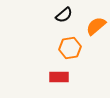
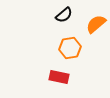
orange semicircle: moved 2 px up
red rectangle: rotated 12 degrees clockwise
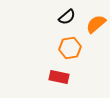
black semicircle: moved 3 px right, 2 px down
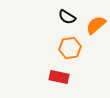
black semicircle: rotated 72 degrees clockwise
orange semicircle: moved 1 px down
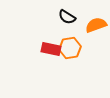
orange semicircle: rotated 20 degrees clockwise
red rectangle: moved 8 px left, 28 px up
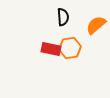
black semicircle: moved 4 px left; rotated 126 degrees counterclockwise
orange semicircle: rotated 20 degrees counterclockwise
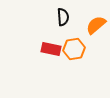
orange hexagon: moved 4 px right, 1 px down
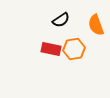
black semicircle: moved 2 px left, 3 px down; rotated 60 degrees clockwise
orange semicircle: rotated 70 degrees counterclockwise
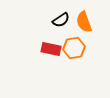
orange semicircle: moved 12 px left, 3 px up
orange hexagon: moved 1 px up
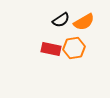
orange semicircle: rotated 100 degrees counterclockwise
